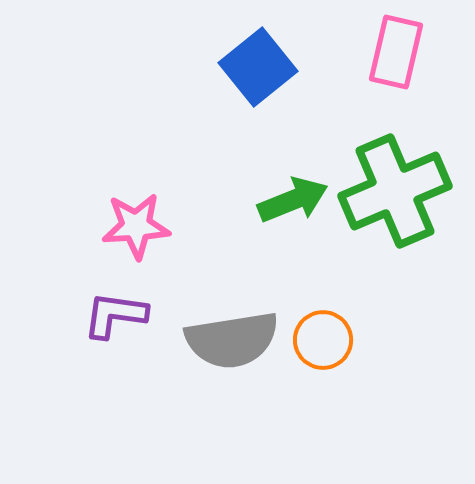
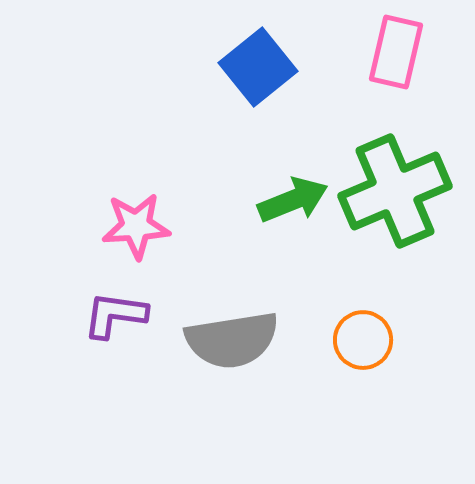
orange circle: moved 40 px right
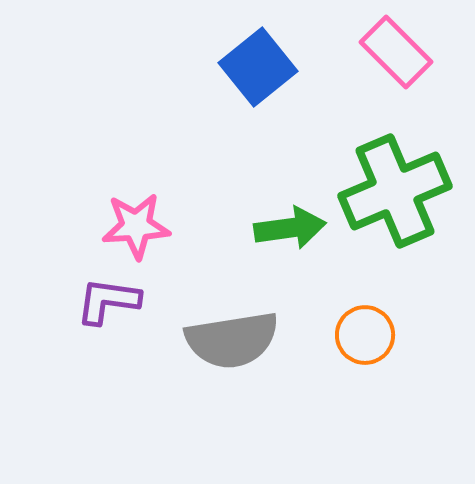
pink rectangle: rotated 58 degrees counterclockwise
green arrow: moved 3 px left, 28 px down; rotated 14 degrees clockwise
purple L-shape: moved 7 px left, 14 px up
orange circle: moved 2 px right, 5 px up
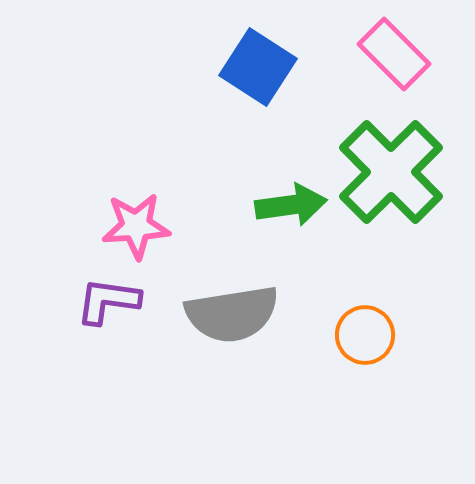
pink rectangle: moved 2 px left, 2 px down
blue square: rotated 18 degrees counterclockwise
green cross: moved 4 px left, 19 px up; rotated 22 degrees counterclockwise
green arrow: moved 1 px right, 23 px up
gray semicircle: moved 26 px up
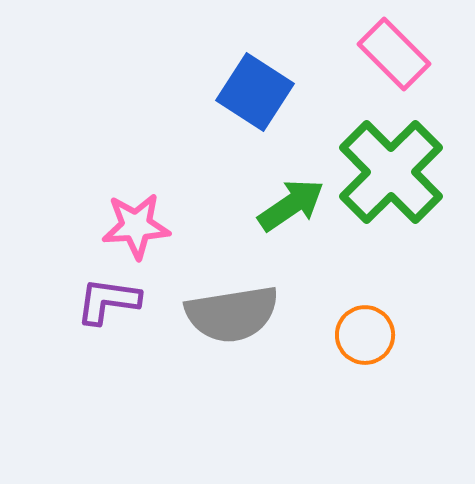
blue square: moved 3 px left, 25 px down
green arrow: rotated 26 degrees counterclockwise
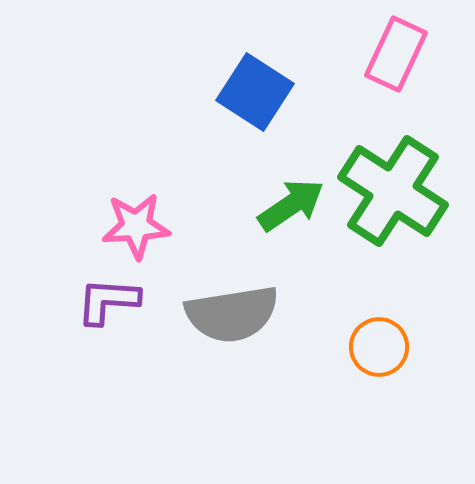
pink rectangle: moved 2 px right; rotated 70 degrees clockwise
green cross: moved 2 px right, 19 px down; rotated 12 degrees counterclockwise
purple L-shape: rotated 4 degrees counterclockwise
orange circle: moved 14 px right, 12 px down
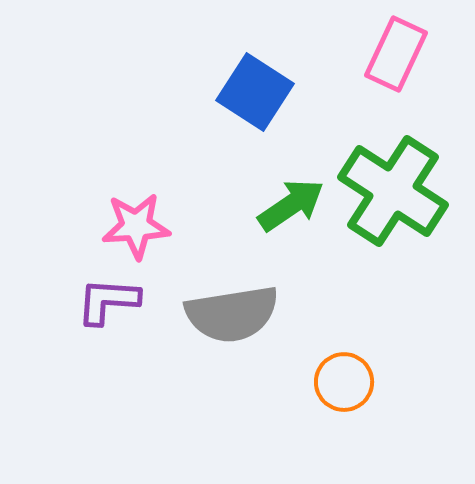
orange circle: moved 35 px left, 35 px down
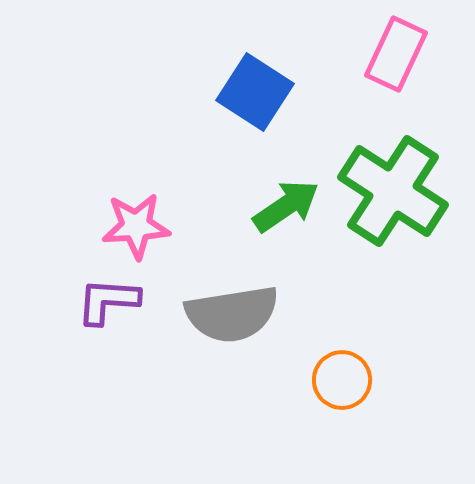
green arrow: moved 5 px left, 1 px down
orange circle: moved 2 px left, 2 px up
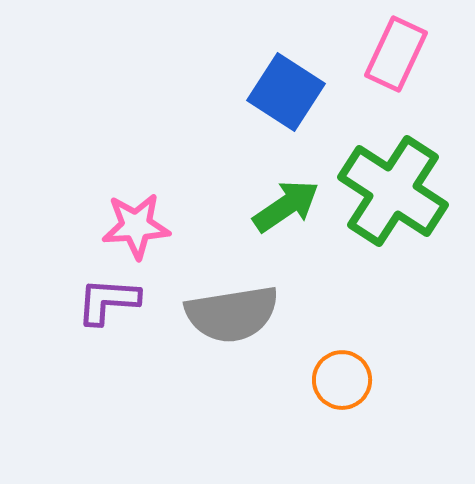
blue square: moved 31 px right
